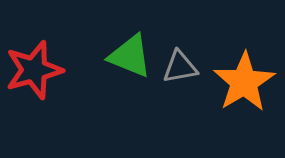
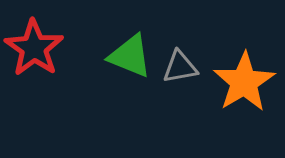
red star: moved 22 px up; rotated 22 degrees counterclockwise
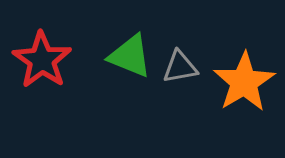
red star: moved 8 px right, 12 px down
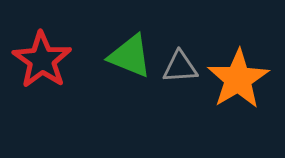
gray triangle: rotated 6 degrees clockwise
orange star: moved 6 px left, 3 px up
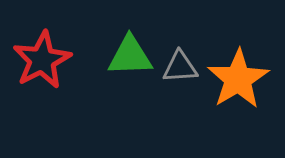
green triangle: rotated 24 degrees counterclockwise
red star: rotated 10 degrees clockwise
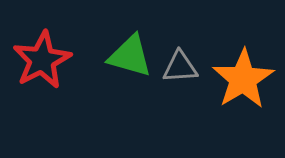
green triangle: rotated 18 degrees clockwise
orange star: moved 5 px right
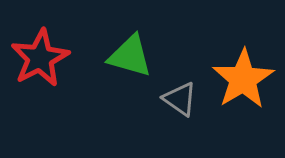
red star: moved 2 px left, 2 px up
gray triangle: moved 32 px down; rotated 39 degrees clockwise
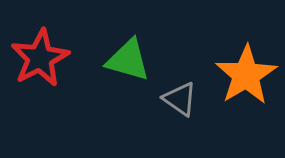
green triangle: moved 2 px left, 4 px down
orange star: moved 3 px right, 4 px up
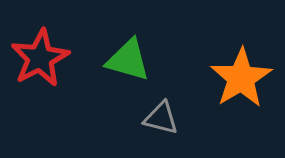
orange star: moved 5 px left, 3 px down
gray triangle: moved 19 px left, 19 px down; rotated 21 degrees counterclockwise
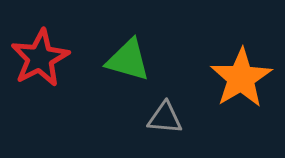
gray triangle: moved 4 px right; rotated 9 degrees counterclockwise
